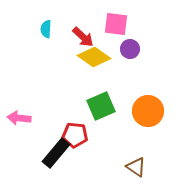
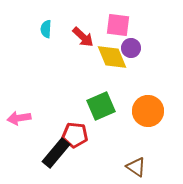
pink square: moved 2 px right, 1 px down
purple circle: moved 1 px right, 1 px up
yellow diamond: moved 18 px right; rotated 32 degrees clockwise
pink arrow: rotated 15 degrees counterclockwise
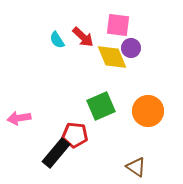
cyan semicircle: moved 11 px right, 11 px down; rotated 36 degrees counterclockwise
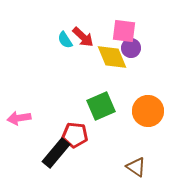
pink square: moved 6 px right, 6 px down
cyan semicircle: moved 8 px right
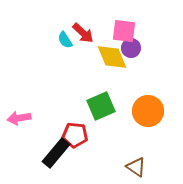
red arrow: moved 4 px up
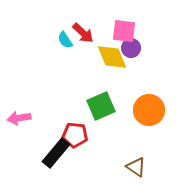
orange circle: moved 1 px right, 1 px up
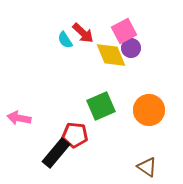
pink square: rotated 35 degrees counterclockwise
yellow diamond: moved 1 px left, 2 px up
pink arrow: rotated 20 degrees clockwise
brown triangle: moved 11 px right
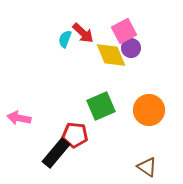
cyan semicircle: moved 1 px up; rotated 54 degrees clockwise
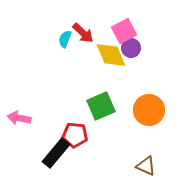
brown triangle: moved 1 px left, 1 px up; rotated 10 degrees counterclockwise
